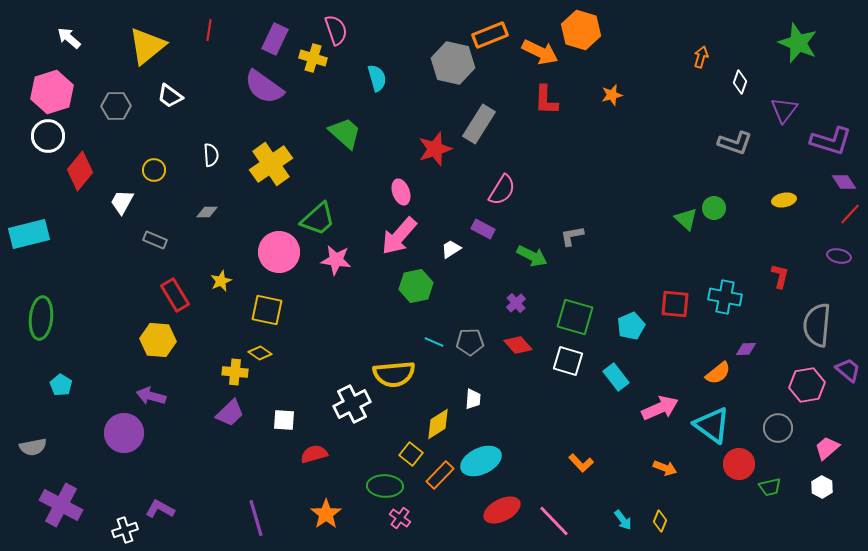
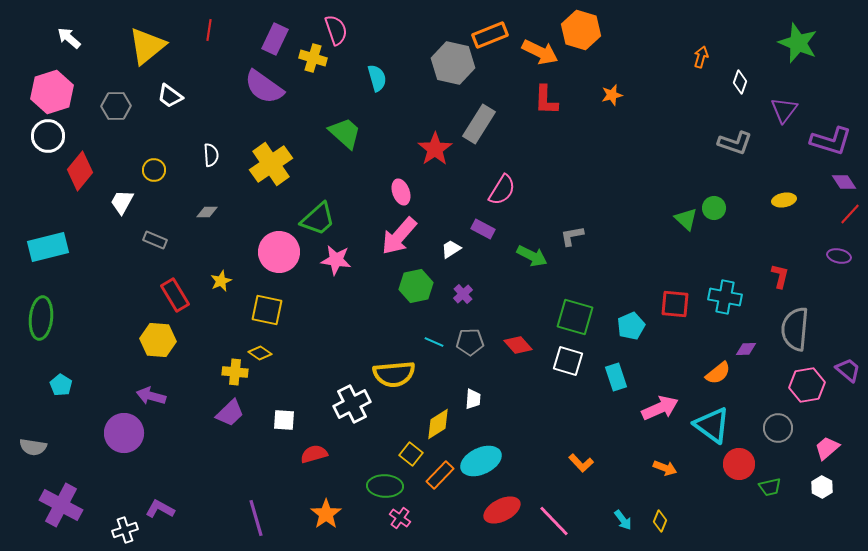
red star at (435, 149): rotated 16 degrees counterclockwise
cyan rectangle at (29, 234): moved 19 px right, 13 px down
purple cross at (516, 303): moved 53 px left, 9 px up
gray semicircle at (817, 325): moved 22 px left, 4 px down
cyan rectangle at (616, 377): rotated 20 degrees clockwise
gray semicircle at (33, 447): rotated 20 degrees clockwise
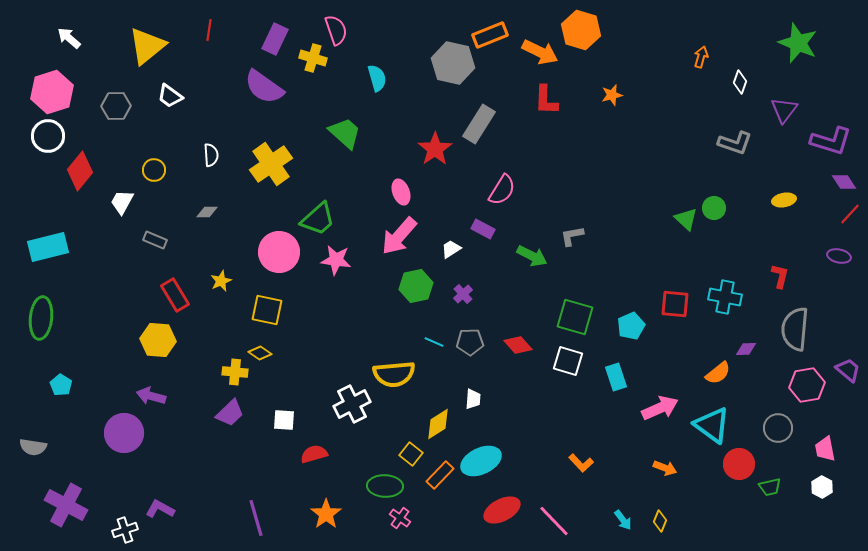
pink trapezoid at (827, 448): moved 2 px left, 1 px down; rotated 60 degrees counterclockwise
purple cross at (61, 505): moved 5 px right
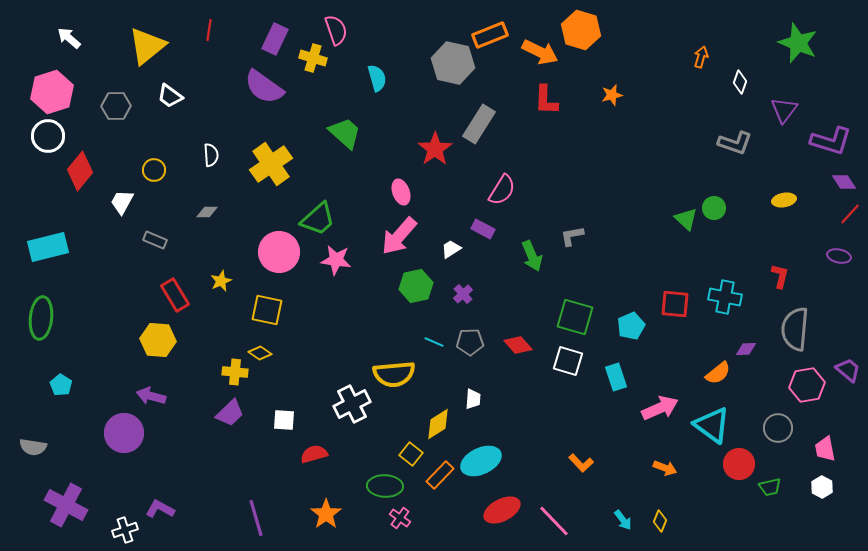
green arrow at (532, 256): rotated 40 degrees clockwise
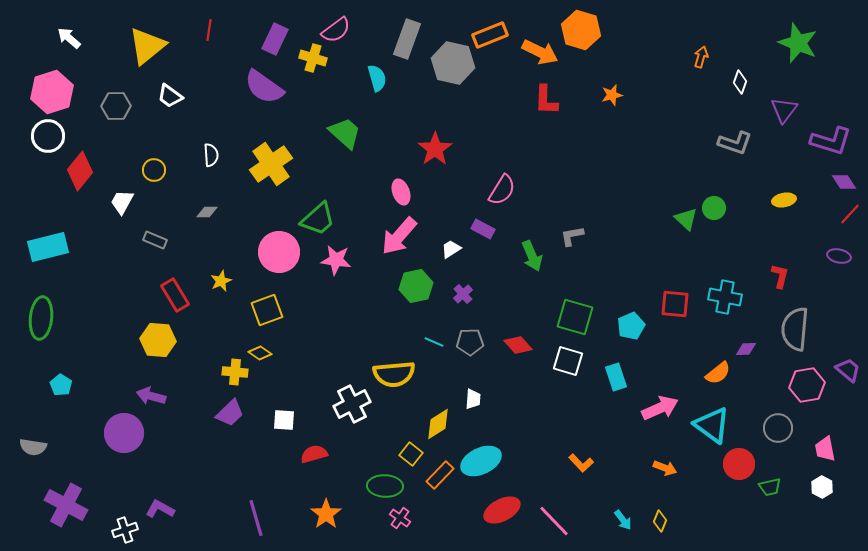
pink semicircle at (336, 30): rotated 72 degrees clockwise
gray rectangle at (479, 124): moved 72 px left, 85 px up; rotated 12 degrees counterclockwise
yellow square at (267, 310): rotated 32 degrees counterclockwise
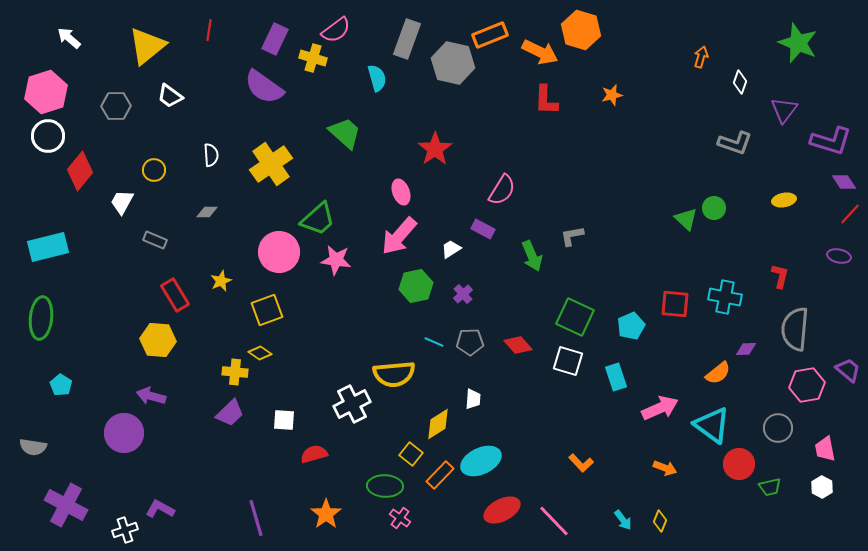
pink hexagon at (52, 92): moved 6 px left
green square at (575, 317): rotated 9 degrees clockwise
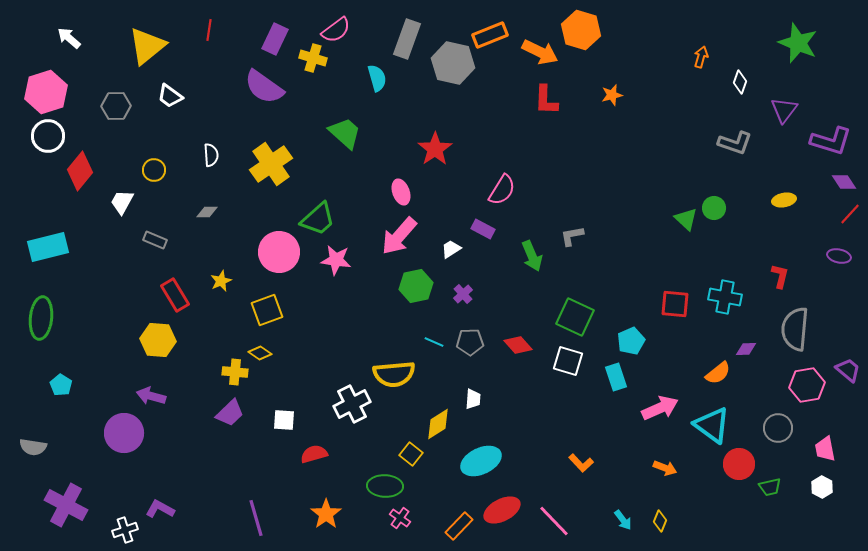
cyan pentagon at (631, 326): moved 15 px down
orange rectangle at (440, 475): moved 19 px right, 51 px down
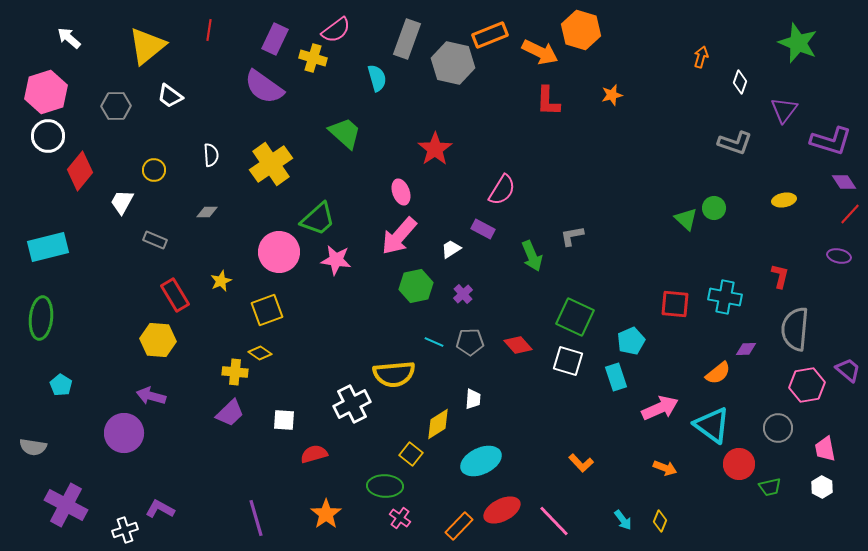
red L-shape at (546, 100): moved 2 px right, 1 px down
